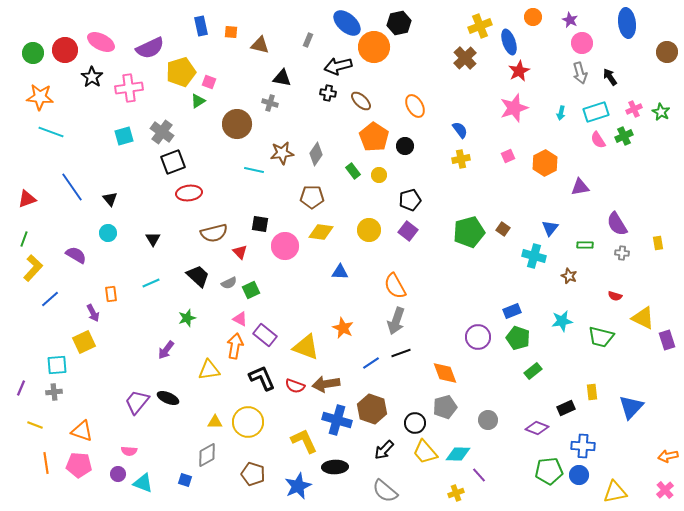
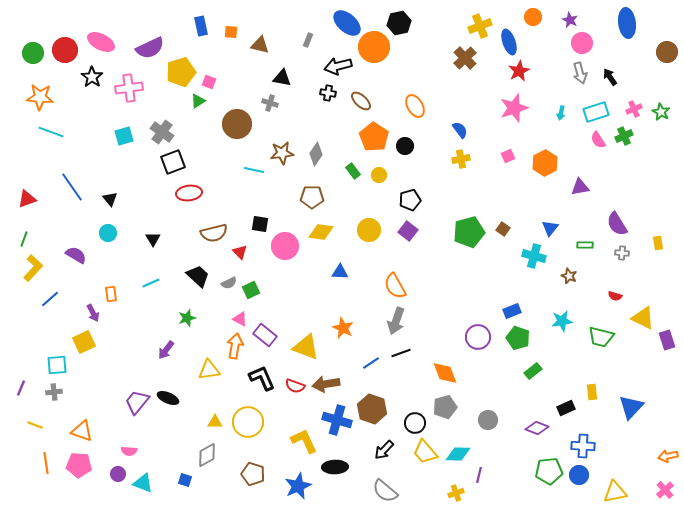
purple line at (479, 475): rotated 56 degrees clockwise
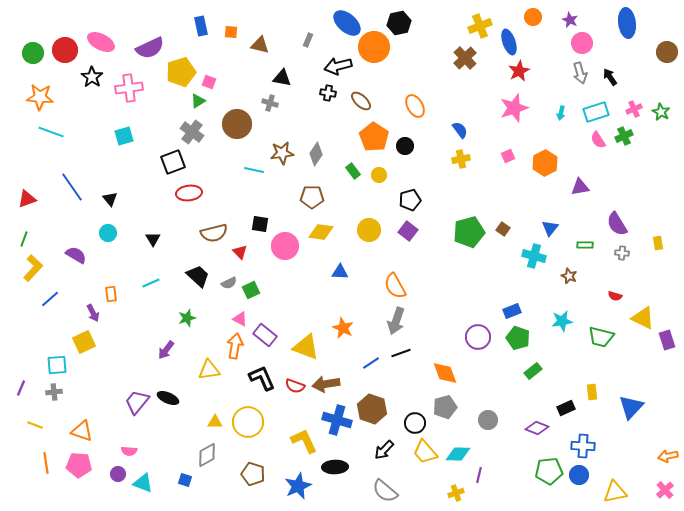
gray cross at (162, 132): moved 30 px right
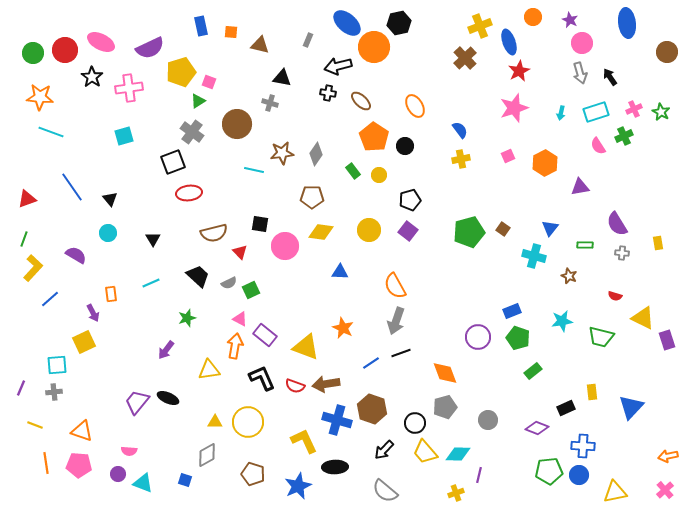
pink semicircle at (598, 140): moved 6 px down
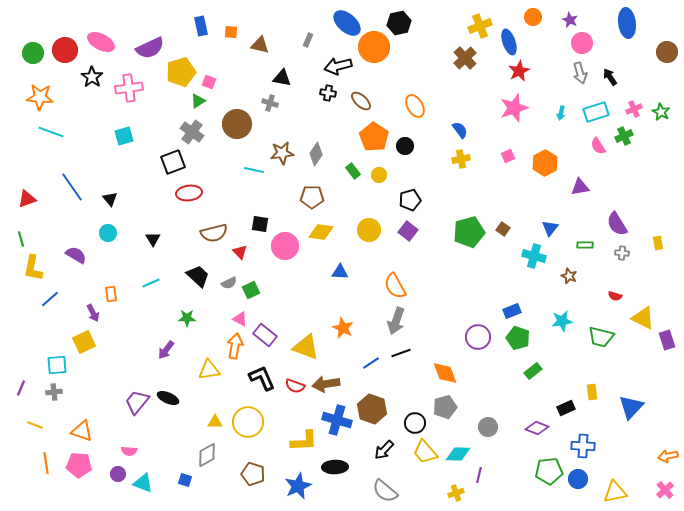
green line at (24, 239): moved 3 px left; rotated 35 degrees counterclockwise
yellow L-shape at (33, 268): rotated 148 degrees clockwise
green star at (187, 318): rotated 18 degrees clockwise
gray circle at (488, 420): moved 7 px down
yellow L-shape at (304, 441): rotated 112 degrees clockwise
blue circle at (579, 475): moved 1 px left, 4 px down
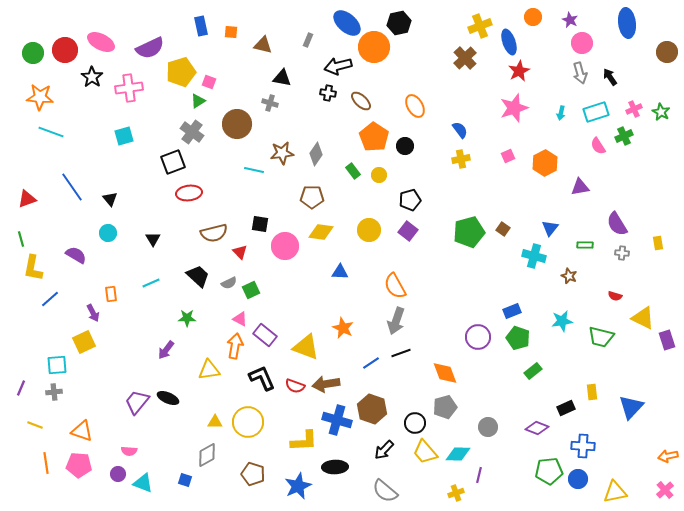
brown triangle at (260, 45): moved 3 px right
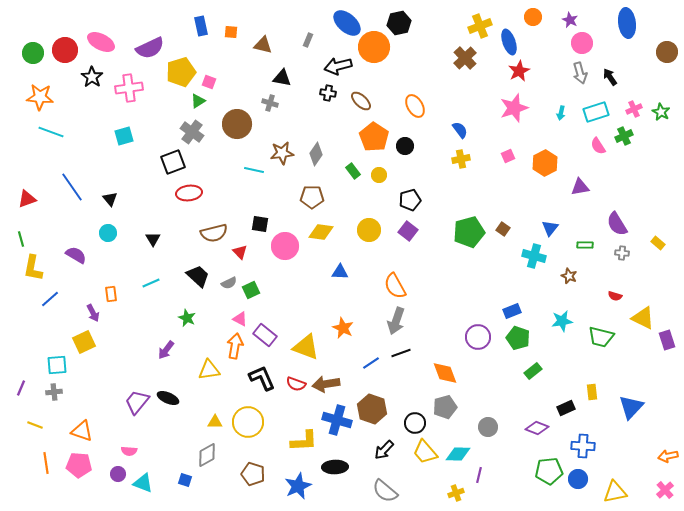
yellow rectangle at (658, 243): rotated 40 degrees counterclockwise
green star at (187, 318): rotated 24 degrees clockwise
red semicircle at (295, 386): moved 1 px right, 2 px up
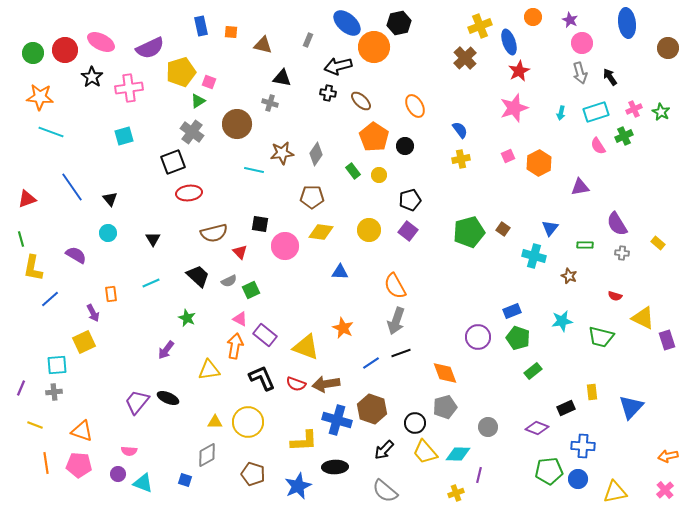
brown circle at (667, 52): moved 1 px right, 4 px up
orange hexagon at (545, 163): moved 6 px left
gray semicircle at (229, 283): moved 2 px up
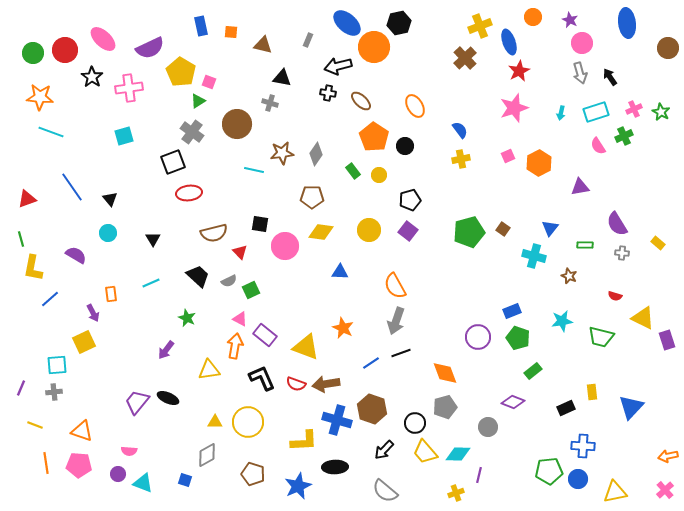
pink ellipse at (101, 42): moved 2 px right, 3 px up; rotated 16 degrees clockwise
yellow pentagon at (181, 72): rotated 24 degrees counterclockwise
purple diamond at (537, 428): moved 24 px left, 26 px up
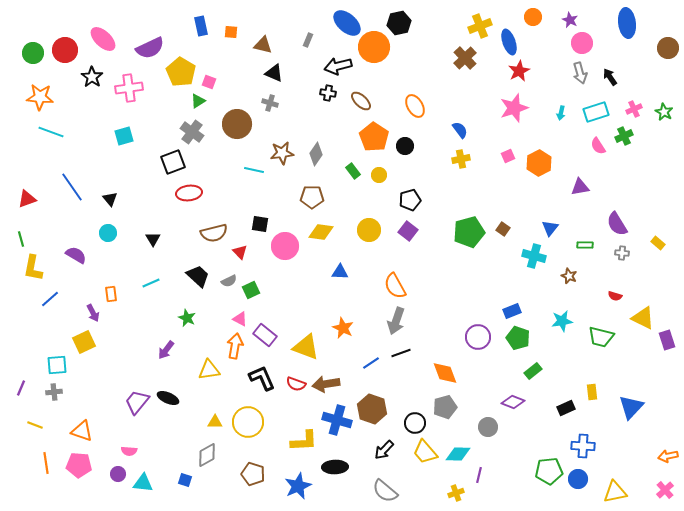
black triangle at (282, 78): moved 8 px left, 5 px up; rotated 12 degrees clockwise
green star at (661, 112): moved 3 px right
cyan triangle at (143, 483): rotated 15 degrees counterclockwise
